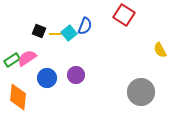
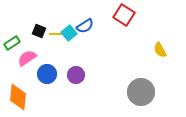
blue semicircle: rotated 36 degrees clockwise
green rectangle: moved 17 px up
blue circle: moved 4 px up
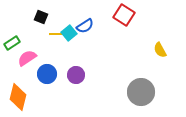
black square: moved 2 px right, 14 px up
orange diamond: rotated 8 degrees clockwise
